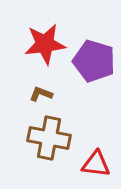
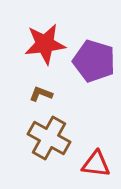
brown cross: rotated 18 degrees clockwise
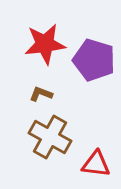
purple pentagon: moved 1 px up
brown cross: moved 1 px right, 1 px up
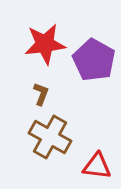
purple pentagon: rotated 12 degrees clockwise
brown L-shape: rotated 90 degrees clockwise
red triangle: moved 1 px right, 2 px down
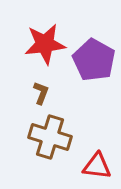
brown L-shape: moved 1 px up
brown cross: rotated 12 degrees counterclockwise
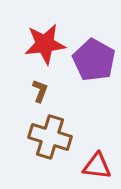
brown L-shape: moved 1 px left, 2 px up
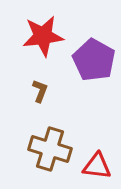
red star: moved 2 px left, 8 px up
brown cross: moved 12 px down
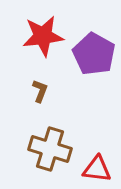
purple pentagon: moved 6 px up
red triangle: moved 3 px down
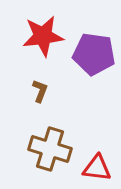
purple pentagon: rotated 21 degrees counterclockwise
red triangle: moved 1 px up
